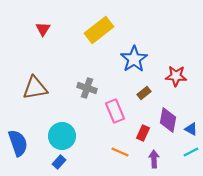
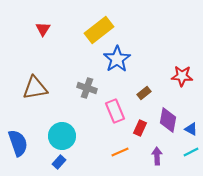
blue star: moved 17 px left
red star: moved 6 px right
red rectangle: moved 3 px left, 5 px up
orange line: rotated 48 degrees counterclockwise
purple arrow: moved 3 px right, 3 px up
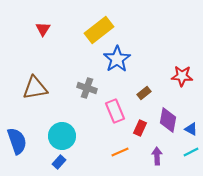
blue semicircle: moved 1 px left, 2 px up
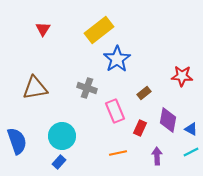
orange line: moved 2 px left, 1 px down; rotated 12 degrees clockwise
